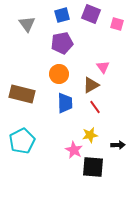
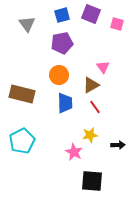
orange circle: moved 1 px down
pink star: moved 2 px down
black square: moved 1 px left, 14 px down
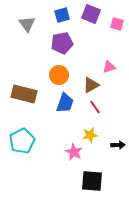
pink triangle: moved 6 px right; rotated 48 degrees clockwise
brown rectangle: moved 2 px right
blue trapezoid: rotated 20 degrees clockwise
